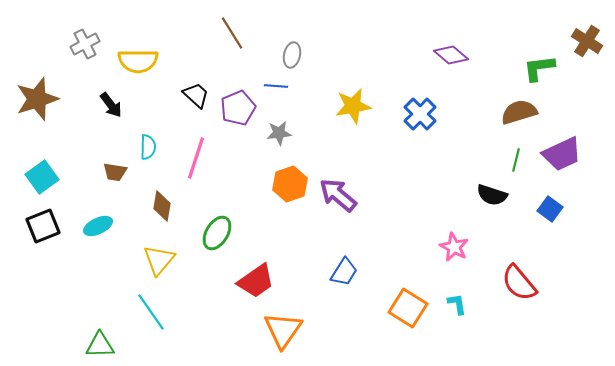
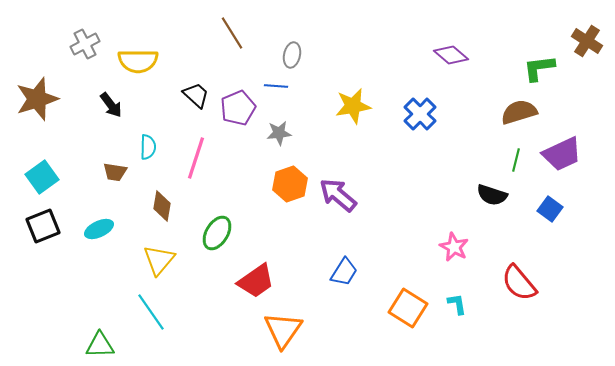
cyan ellipse: moved 1 px right, 3 px down
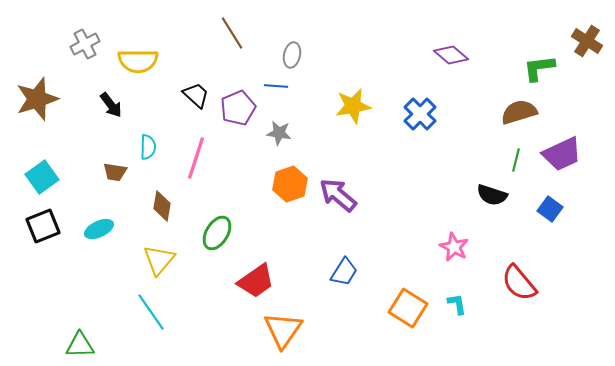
gray star: rotated 15 degrees clockwise
green triangle: moved 20 px left
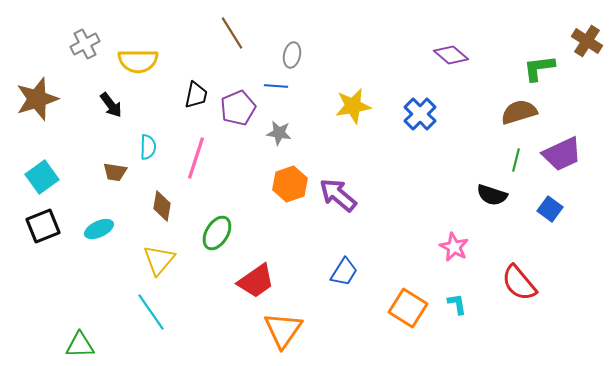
black trapezoid: rotated 60 degrees clockwise
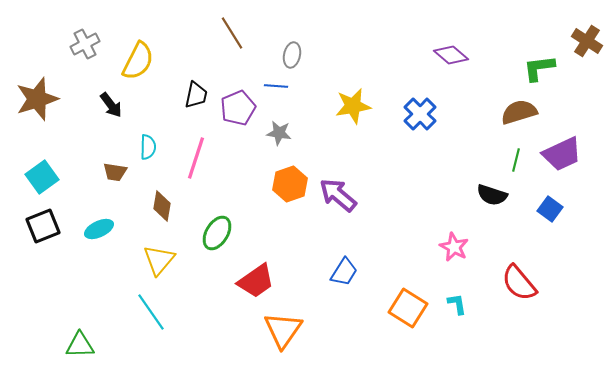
yellow semicircle: rotated 63 degrees counterclockwise
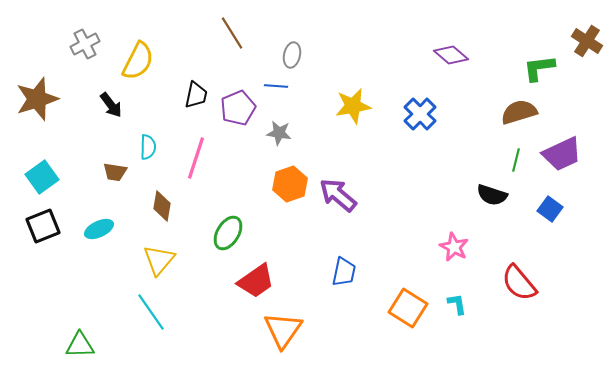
green ellipse: moved 11 px right
blue trapezoid: rotated 20 degrees counterclockwise
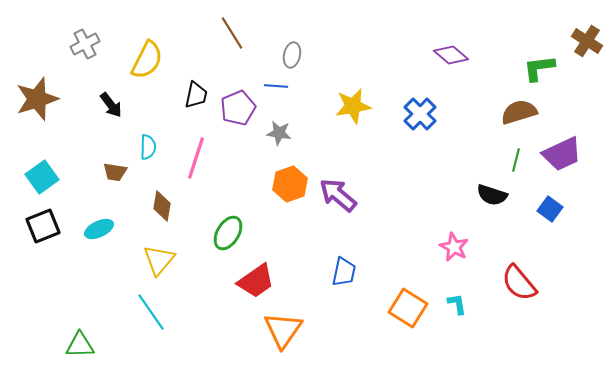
yellow semicircle: moved 9 px right, 1 px up
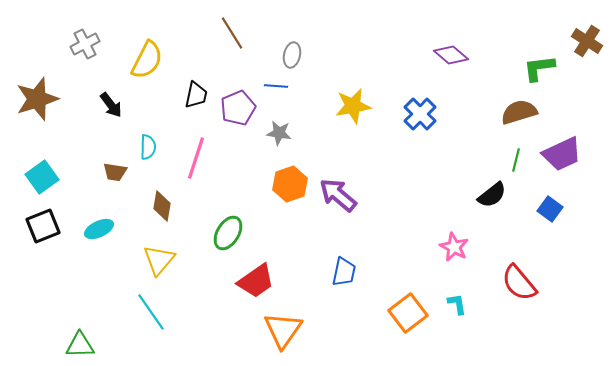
black semicircle: rotated 56 degrees counterclockwise
orange square: moved 5 px down; rotated 21 degrees clockwise
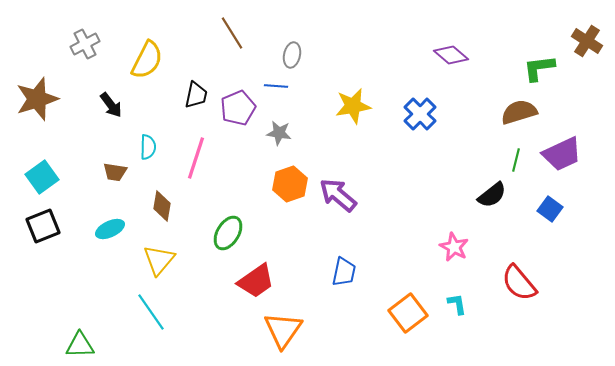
cyan ellipse: moved 11 px right
